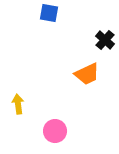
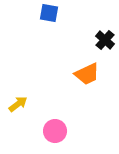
yellow arrow: rotated 60 degrees clockwise
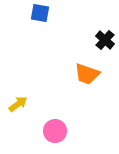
blue square: moved 9 px left
orange trapezoid: rotated 44 degrees clockwise
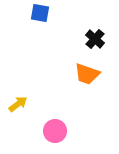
black cross: moved 10 px left, 1 px up
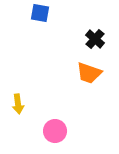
orange trapezoid: moved 2 px right, 1 px up
yellow arrow: rotated 120 degrees clockwise
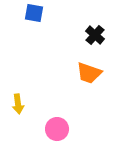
blue square: moved 6 px left
black cross: moved 4 px up
pink circle: moved 2 px right, 2 px up
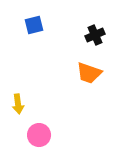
blue square: moved 12 px down; rotated 24 degrees counterclockwise
black cross: rotated 24 degrees clockwise
pink circle: moved 18 px left, 6 px down
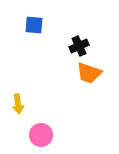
blue square: rotated 18 degrees clockwise
black cross: moved 16 px left, 11 px down
pink circle: moved 2 px right
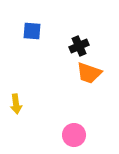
blue square: moved 2 px left, 6 px down
yellow arrow: moved 2 px left
pink circle: moved 33 px right
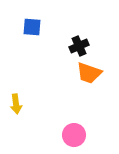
blue square: moved 4 px up
